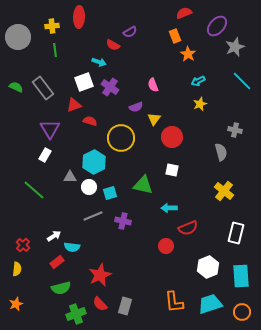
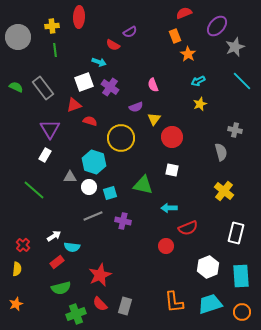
cyan hexagon at (94, 162): rotated 15 degrees counterclockwise
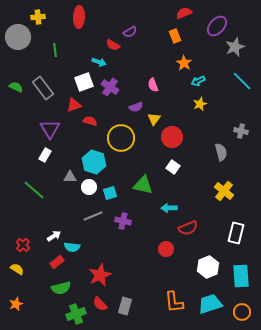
yellow cross at (52, 26): moved 14 px left, 9 px up
orange star at (188, 54): moved 4 px left, 9 px down
gray cross at (235, 130): moved 6 px right, 1 px down
white square at (172, 170): moved 1 px right, 3 px up; rotated 24 degrees clockwise
red circle at (166, 246): moved 3 px down
yellow semicircle at (17, 269): rotated 64 degrees counterclockwise
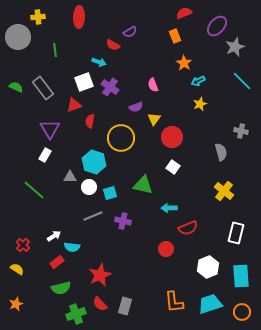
red semicircle at (90, 121): rotated 96 degrees counterclockwise
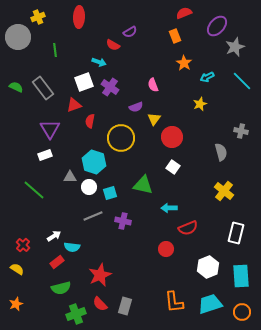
yellow cross at (38, 17): rotated 16 degrees counterclockwise
cyan arrow at (198, 81): moved 9 px right, 4 px up
white rectangle at (45, 155): rotated 40 degrees clockwise
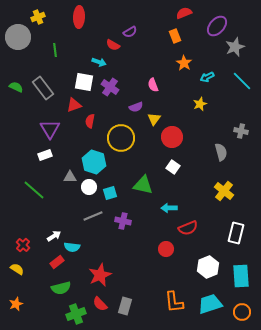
white square at (84, 82): rotated 30 degrees clockwise
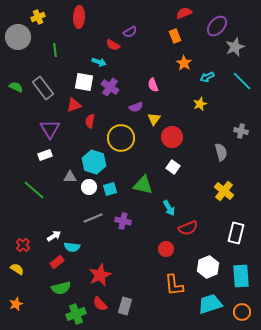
cyan square at (110, 193): moved 4 px up
cyan arrow at (169, 208): rotated 119 degrees counterclockwise
gray line at (93, 216): moved 2 px down
orange L-shape at (174, 302): moved 17 px up
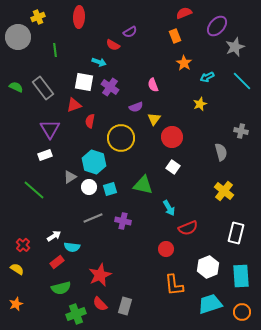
gray triangle at (70, 177): rotated 32 degrees counterclockwise
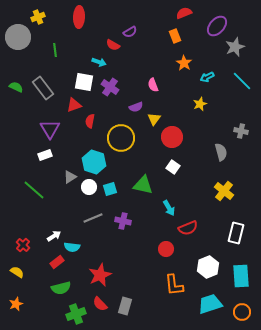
yellow semicircle at (17, 269): moved 3 px down
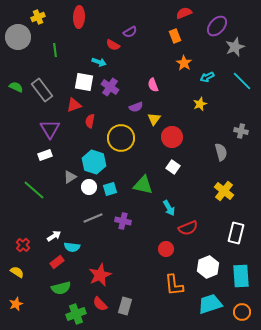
gray rectangle at (43, 88): moved 1 px left, 2 px down
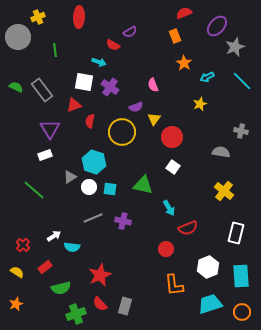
yellow circle at (121, 138): moved 1 px right, 6 px up
gray semicircle at (221, 152): rotated 66 degrees counterclockwise
cyan square at (110, 189): rotated 24 degrees clockwise
red rectangle at (57, 262): moved 12 px left, 5 px down
